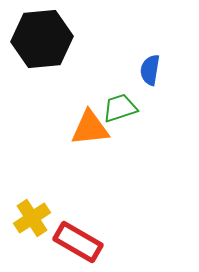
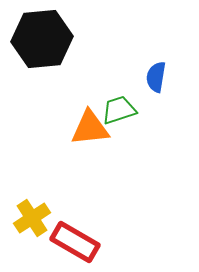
blue semicircle: moved 6 px right, 7 px down
green trapezoid: moved 1 px left, 2 px down
red rectangle: moved 3 px left
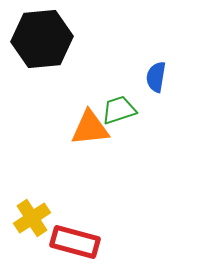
red rectangle: rotated 15 degrees counterclockwise
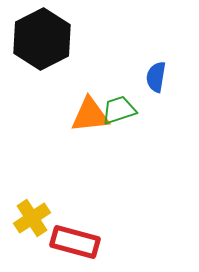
black hexagon: rotated 22 degrees counterclockwise
orange triangle: moved 13 px up
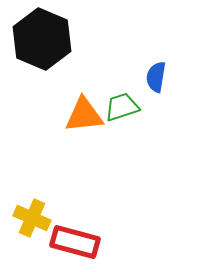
black hexagon: rotated 10 degrees counterclockwise
green trapezoid: moved 3 px right, 3 px up
orange triangle: moved 6 px left
yellow cross: rotated 33 degrees counterclockwise
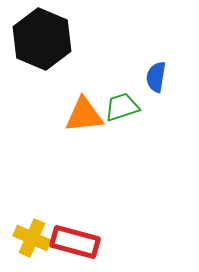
yellow cross: moved 20 px down
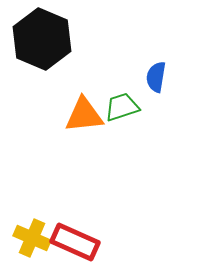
red rectangle: rotated 9 degrees clockwise
